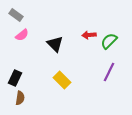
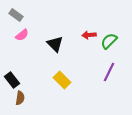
black rectangle: moved 3 px left, 2 px down; rotated 63 degrees counterclockwise
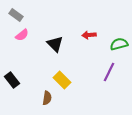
green semicircle: moved 10 px right, 3 px down; rotated 30 degrees clockwise
brown semicircle: moved 27 px right
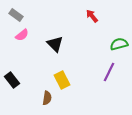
red arrow: moved 3 px right, 19 px up; rotated 56 degrees clockwise
yellow rectangle: rotated 18 degrees clockwise
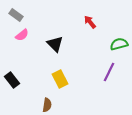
red arrow: moved 2 px left, 6 px down
yellow rectangle: moved 2 px left, 1 px up
brown semicircle: moved 7 px down
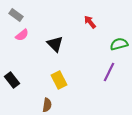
yellow rectangle: moved 1 px left, 1 px down
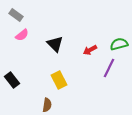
red arrow: moved 28 px down; rotated 80 degrees counterclockwise
purple line: moved 4 px up
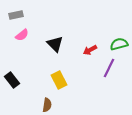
gray rectangle: rotated 48 degrees counterclockwise
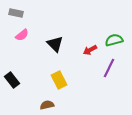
gray rectangle: moved 2 px up; rotated 24 degrees clockwise
green semicircle: moved 5 px left, 4 px up
brown semicircle: rotated 112 degrees counterclockwise
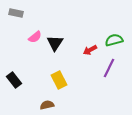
pink semicircle: moved 13 px right, 2 px down
black triangle: moved 1 px up; rotated 18 degrees clockwise
black rectangle: moved 2 px right
